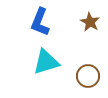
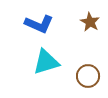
blue L-shape: moved 1 px left, 2 px down; rotated 88 degrees counterclockwise
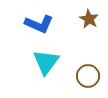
brown star: moved 1 px left, 3 px up
cyan triangle: rotated 36 degrees counterclockwise
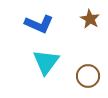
brown star: moved 1 px right
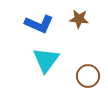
brown star: moved 11 px left; rotated 24 degrees counterclockwise
cyan triangle: moved 2 px up
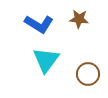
blue L-shape: rotated 8 degrees clockwise
brown circle: moved 2 px up
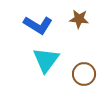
blue L-shape: moved 1 px left, 1 px down
brown circle: moved 4 px left
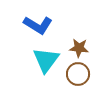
brown star: moved 29 px down
brown circle: moved 6 px left
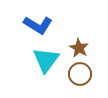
brown star: rotated 24 degrees clockwise
brown circle: moved 2 px right
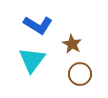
brown star: moved 7 px left, 4 px up
cyan triangle: moved 14 px left
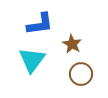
blue L-shape: moved 2 px right, 1 px up; rotated 40 degrees counterclockwise
brown circle: moved 1 px right
